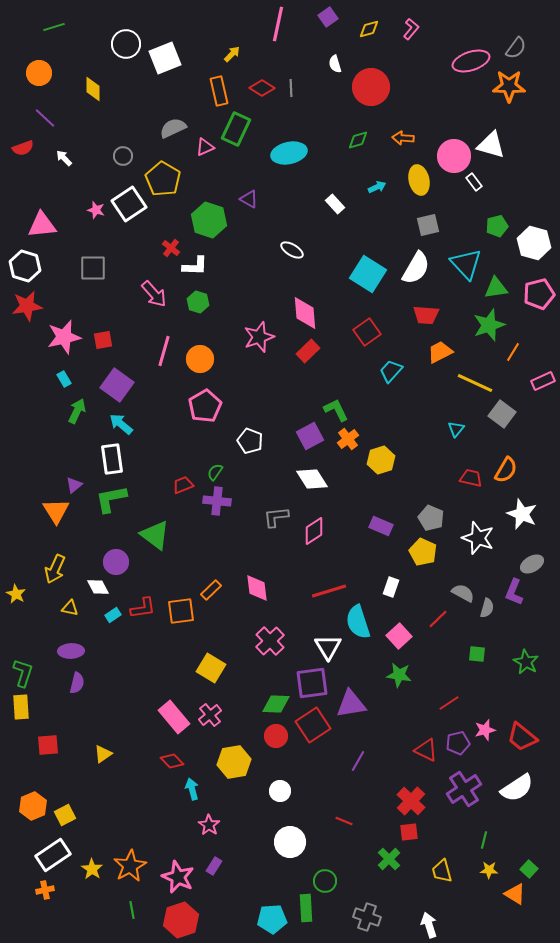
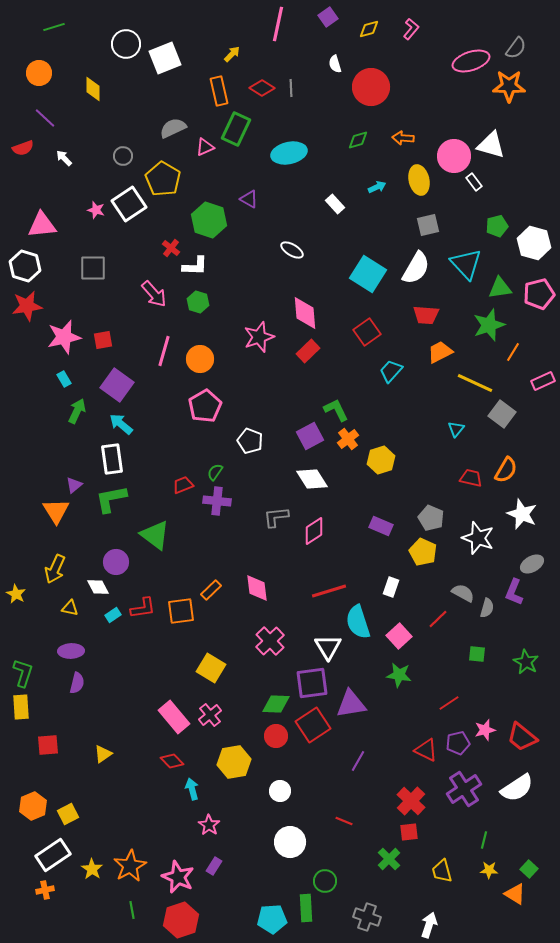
green triangle at (496, 288): moved 4 px right
yellow square at (65, 815): moved 3 px right, 1 px up
white arrow at (429, 925): rotated 35 degrees clockwise
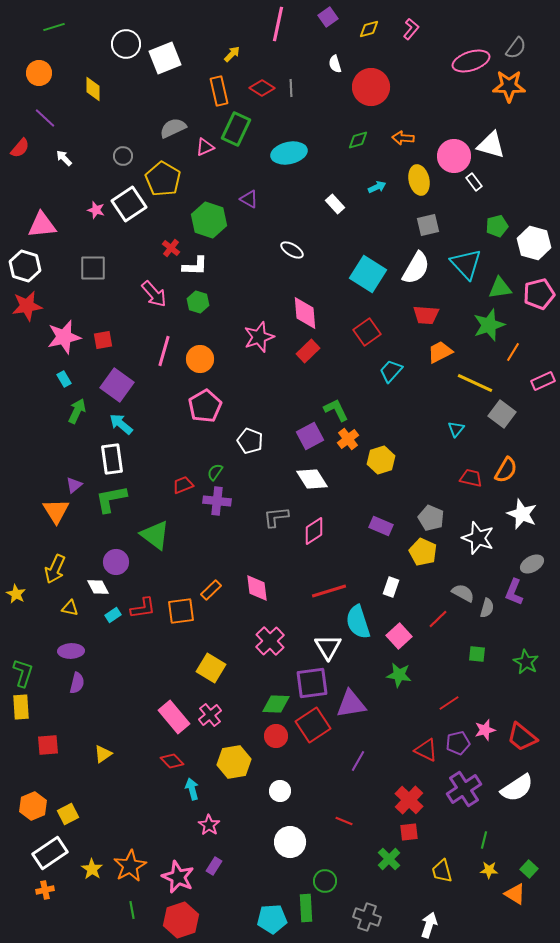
red semicircle at (23, 148): moved 3 px left; rotated 30 degrees counterclockwise
red cross at (411, 801): moved 2 px left, 1 px up
white rectangle at (53, 855): moved 3 px left, 2 px up
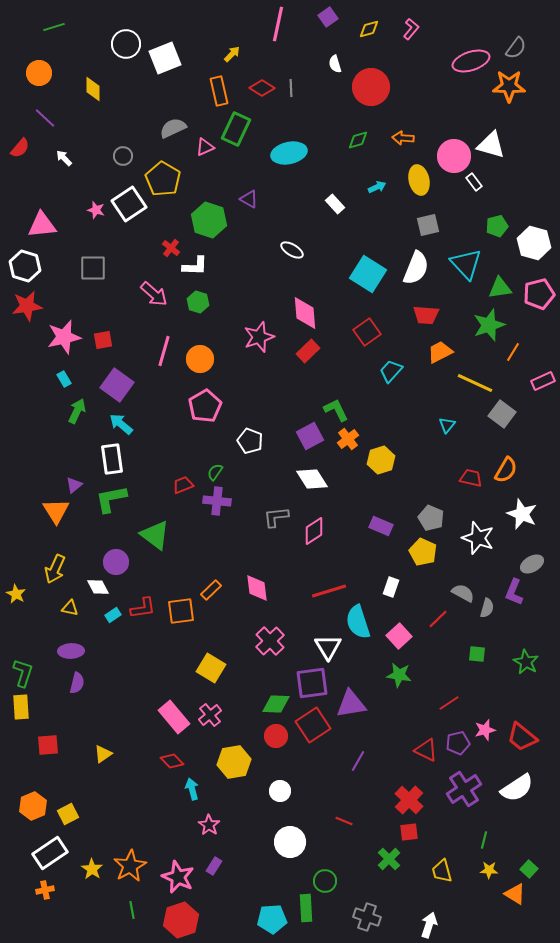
white semicircle at (416, 268): rotated 8 degrees counterclockwise
pink arrow at (154, 294): rotated 8 degrees counterclockwise
cyan triangle at (456, 429): moved 9 px left, 4 px up
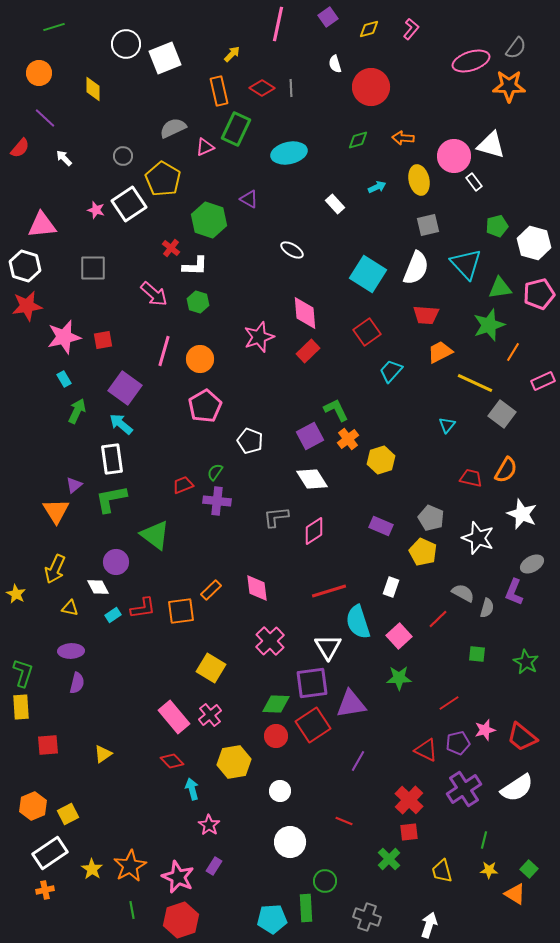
purple square at (117, 385): moved 8 px right, 3 px down
green star at (399, 675): moved 3 px down; rotated 10 degrees counterclockwise
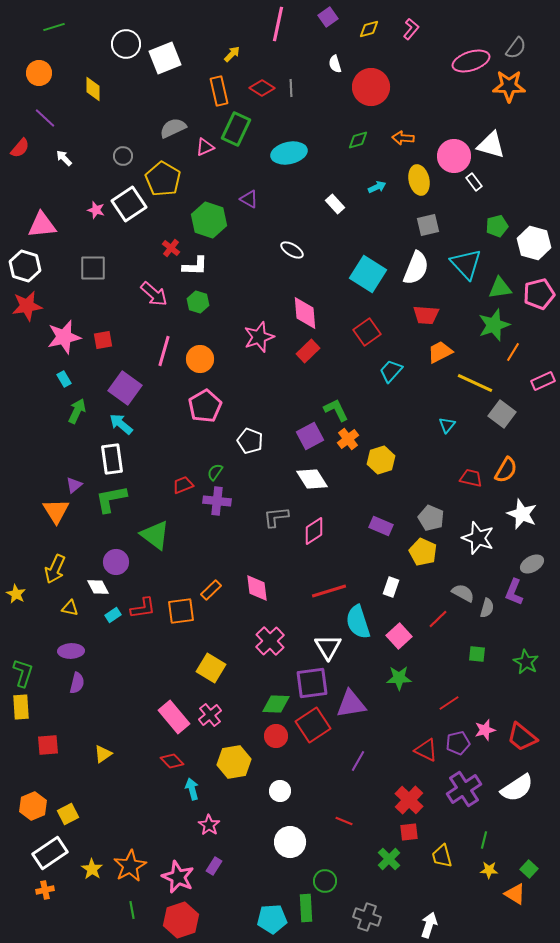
green star at (489, 325): moved 5 px right
yellow trapezoid at (442, 871): moved 15 px up
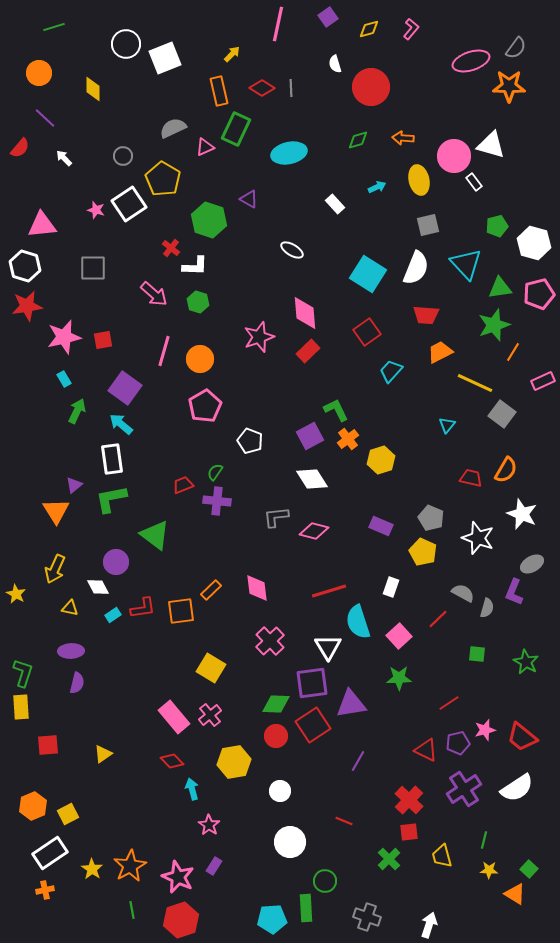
pink diamond at (314, 531): rotated 48 degrees clockwise
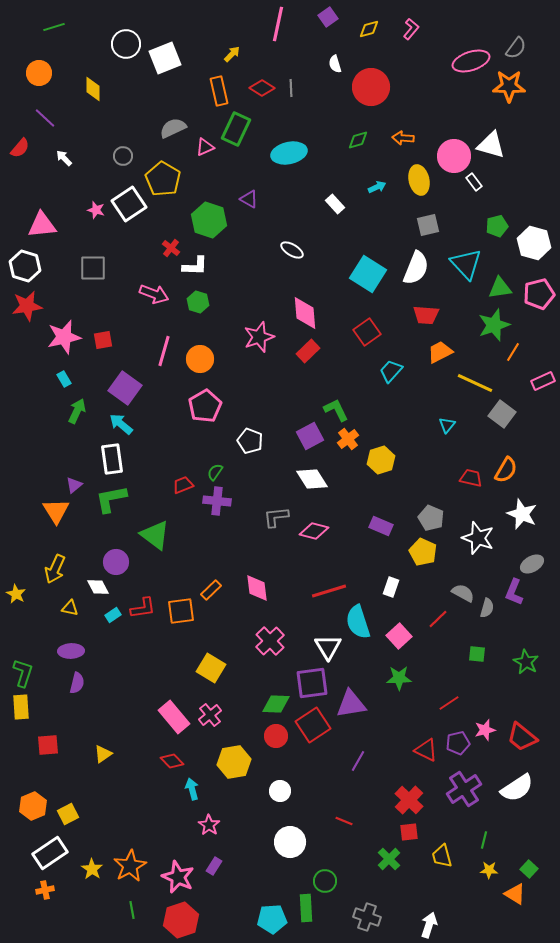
pink arrow at (154, 294): rotated 20 degrees counterclockwise
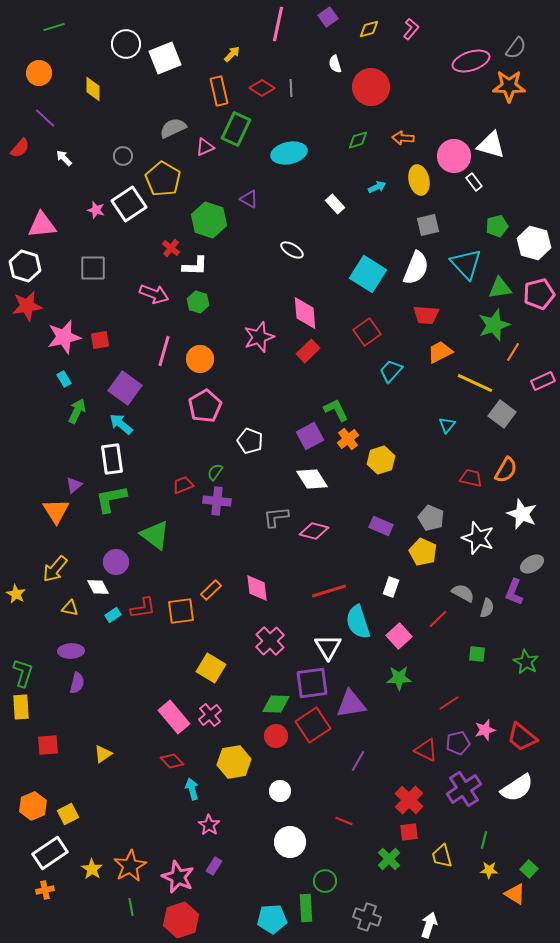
red square at (103, 340): moved 3 px left
yellow arrow at (55, 569): rotated 16 degrees clockwise
green line at (132, 910): moved 1 px left, 3 px up
